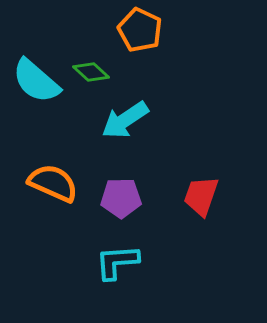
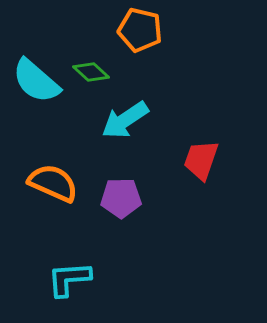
orange pentagon: rotated 12 degrees counterclockwise
red trapezoid: moved 36 px up
cyan L-shape: moved 48 px left, 17 px down
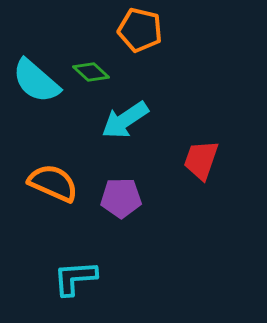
cyan L-shape: moved 6 px right, 1 px up
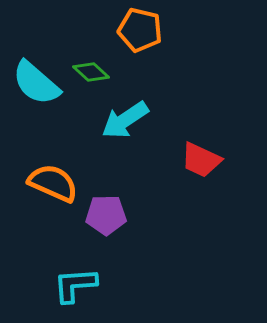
cyan semicircle: moved 2 px down
red trapezoid: rotated 84 degrees counterclockwise
purple pentagon: moved 15 px left, 17 px down
cyan L-shape: moved 7 px down
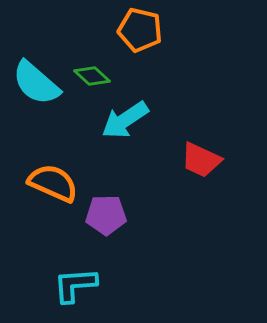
green diamond: moved 1 px right, 4 px down
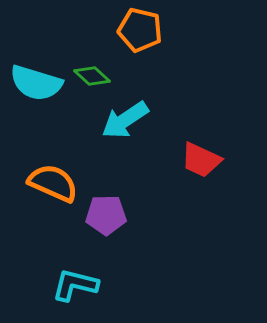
cyan semicircle: rotated 24 degrees counterclockwise
cyan L-shape: rotated 18 degrees clockwise
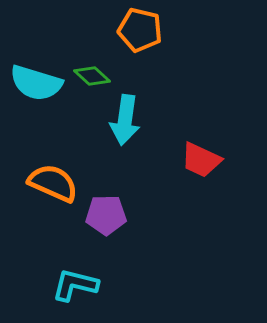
cyan arrow: rotated 48 degrees counterclockwise
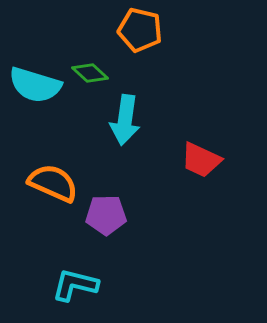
green diamond: moved 2 px left, 3 px up
cyan semicircle: moved 1 px left, 2 px down
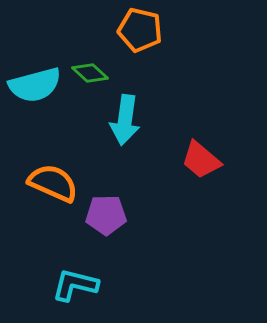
cyan semicircle: rotated 32 degrees counterclockwise
red trapezoid: rotated 15 degrees clockwise
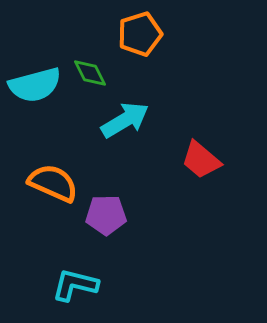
orange pentagon: moved 4 px down; rotated 30 degrees counterclockwise
green diamond: rotated 21 degrees clockwise
cyan arrow: rotated 129 degrees counterclockwise
